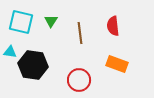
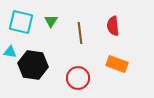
red circle: moved 1 px left, 2 px up
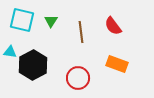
cyan square: moved 1 px right, 2 px up
red semicircle: rotated 30 degrees counterclockwise
brown line: moved 1 px right, 1 px up
black hexagon: rotated 24 degrees clockwise
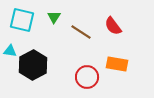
green triangle: moved 3 px right, 4 px up
brown line: rotated 50 degrees counterclockwise
cyan triangle: moved 1 px up
orange rectangle: rotated 10 degrees counterclockwise
red circle: moved 9 px right, 1 px up
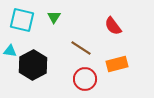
brown line: moved 16 px down
orange rectangle: rotated 25 degrees counterclockwise
red circle: moved 2 px left, 2 px down
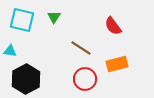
black hexagon: moved 7 px left, 14 px down
